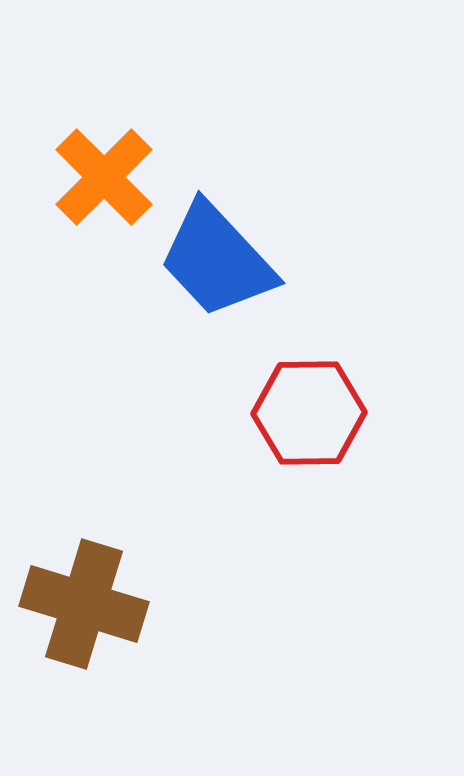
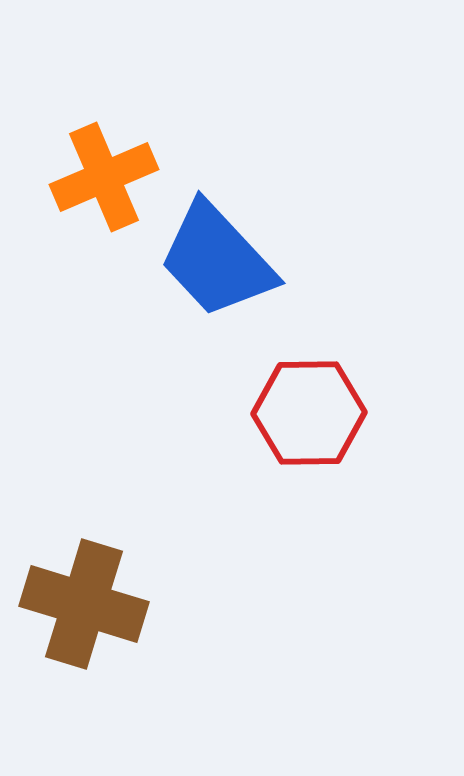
orange cross: rotated 22 degrees clockwise
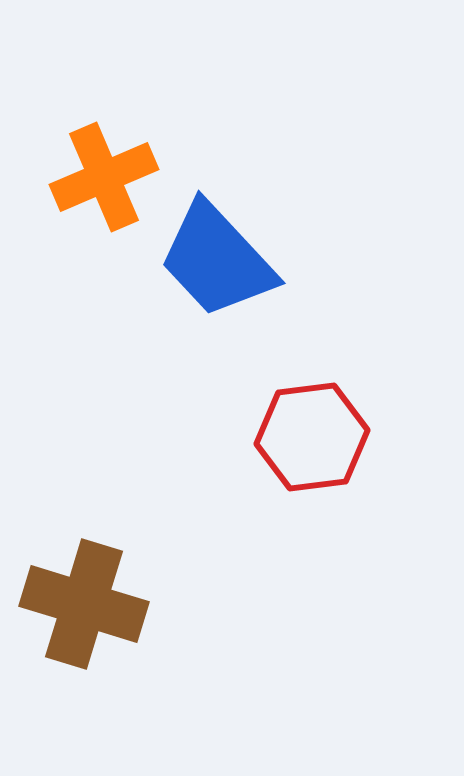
red hexagon: moved 3 px right, 24 px down; rotated 6 degrees counterclockwise
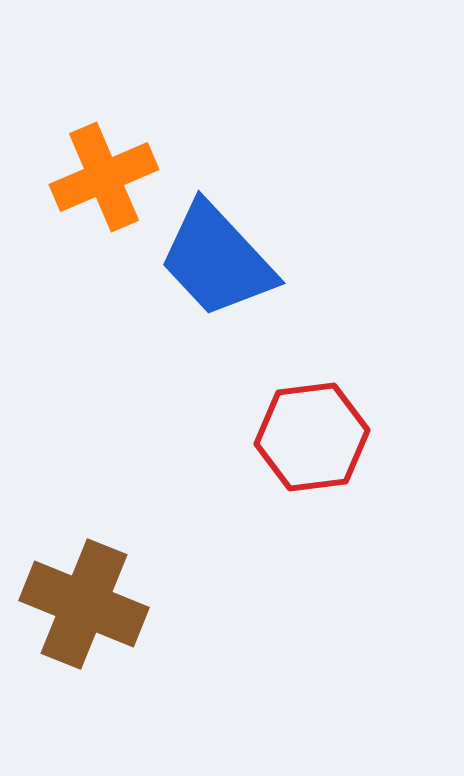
brown cross: rotated 5 degrees clockwise
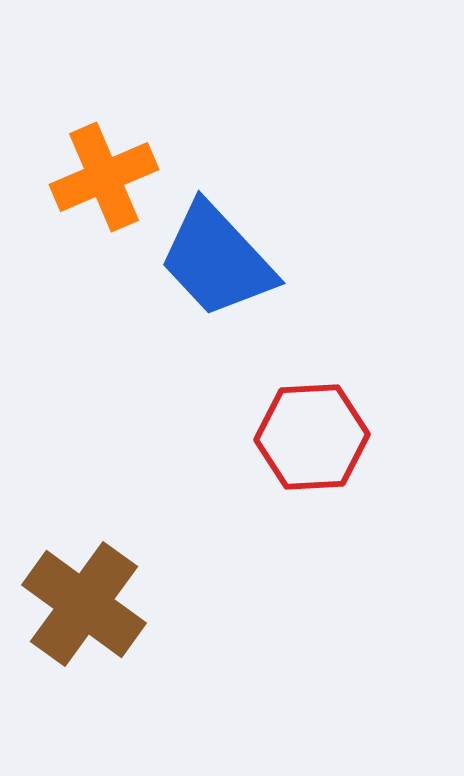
red hexagon: rotated 4 degrees clockwise
brown cross: rotated 14 degrees clockwise
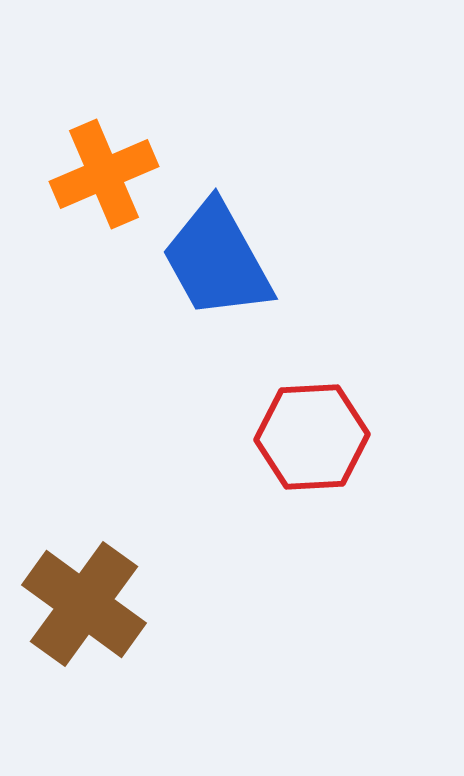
orange cross: moved 3 px up
blue trapezoid: rotated 14 degrees clockwise
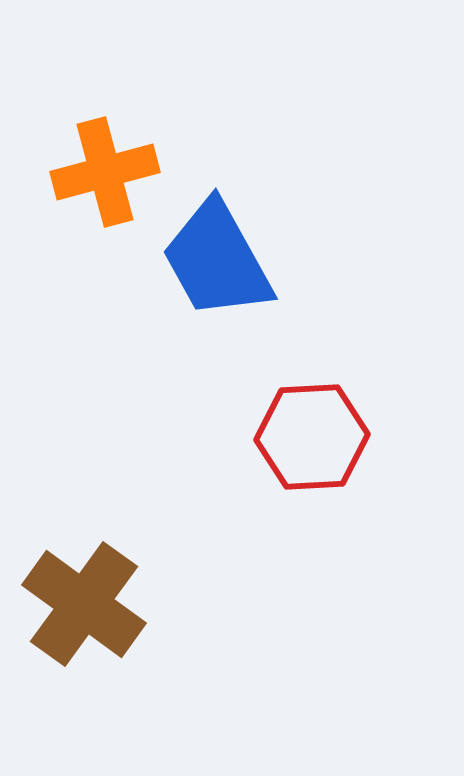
orange cross: moved 1 px right, 2 px up; rotated 8 degrees clockwise
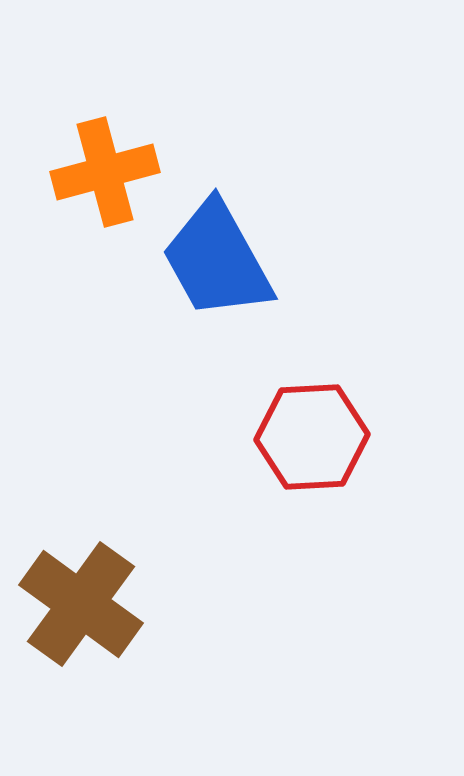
brown cross: moved 3 px left
